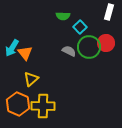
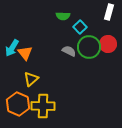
red circle: moved 2 px right, 1 px down
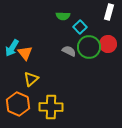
yellow cross: moved 8 px right, 1 px down
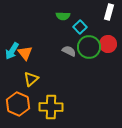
cyan arrow: moved 3 px down
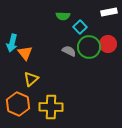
white rectangle: rotated 63 degrees clockwise
cyan arrow: moved 8 px up; rotated 18 degrees counterclockwise
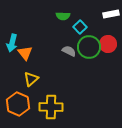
white rectangle: moved 2 px right, 2 px down
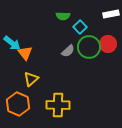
cyan arrow: rotated 66 degrees counterclockwise
gray semicircle: moved 1 px left; rotated 112 degrees clockwise
yellow cross: moved 7 px right, 2 px up
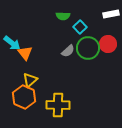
green circle: moved 1 px left, 1 px down
yellow triangle: moved 1 px left, 1 px down
orange hexagon: moved 6 px right, 7 px up
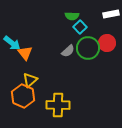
green semicircle: moved 9 px right
red circle: moved 1 px left, 1 px up
orange hexagon: moved 1 px left, 1 px up
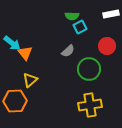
cyan square: rotated 16 degrees clockwise
red circle: moved 3 px down
green circle: moved 1 px right, 21 px down
orange hexagon: moved 8 px left, 5 px down; rotated 25 degrees counterclockwise
yellow cross: moved 32 px right; rotated 10 degrees counterclockwise
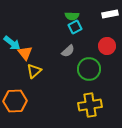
white rectangle: moved 1 px left
cyan square: moved 5 px left
yellow triangle: moved 4 px right, 9 px up
